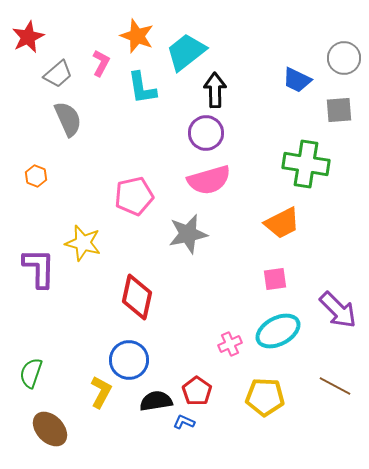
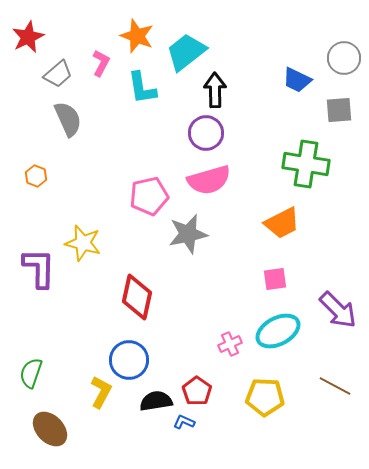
pink pentagon: moved 15 px right
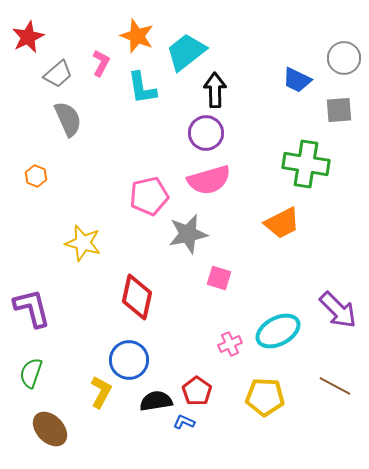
purple L-shape: moved 7 px left, 40 px down; rotated 15 degrees counterclockwise
pink square: moved 56 px left, 1 px up; rotated 25 degrees clockwise
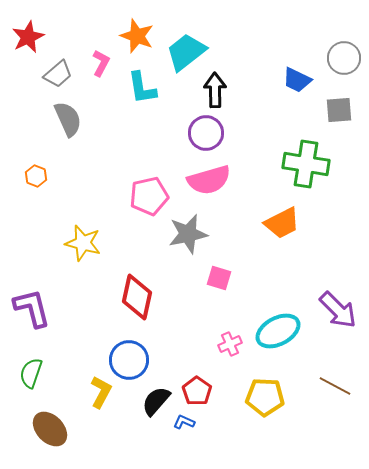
black semicircle: rotated 40 degrees counterclockwise
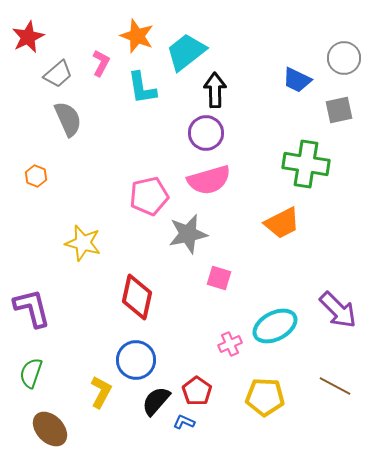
gray square: rotated 8 degrees counterclockwise
cyan ellipse: moved 3 px left, 5 px up
blue circle: moved 7 px right
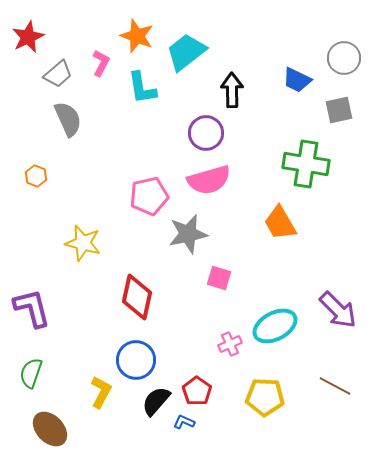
black arrow: moved 17 px right
orange trapezoid: moved 2 px left; rotated 87 degrees clockwise
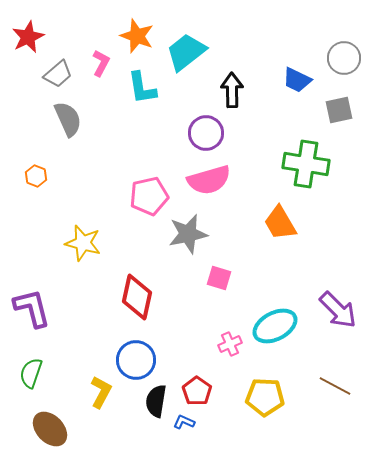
black semicircle: rotated 32 degrees counterclockwise
